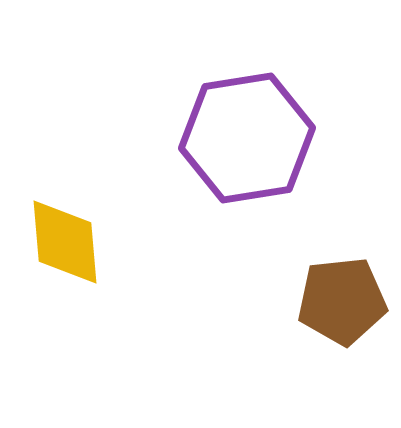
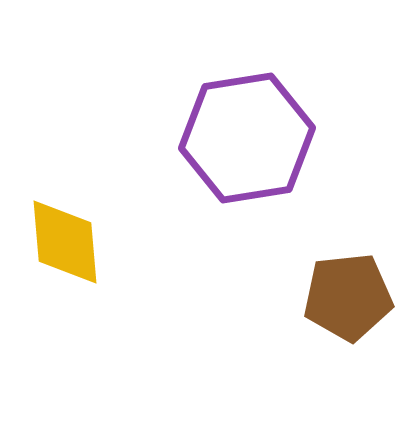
brown pentagon: moved 6 px right, 4 px up
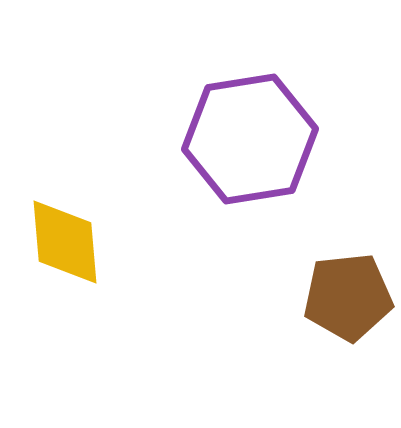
purple hexagon: moved 3 px right, 1 px down
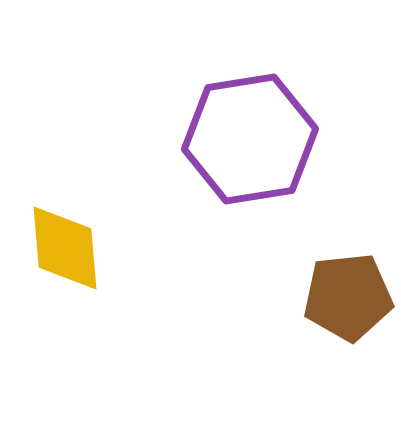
yellow diamond: moved 6 px down
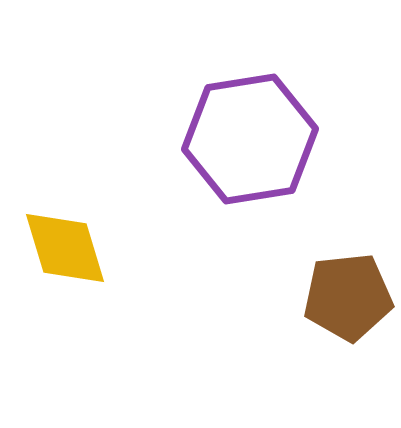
yellow diamond: rotated 12 degrees counterclockwise
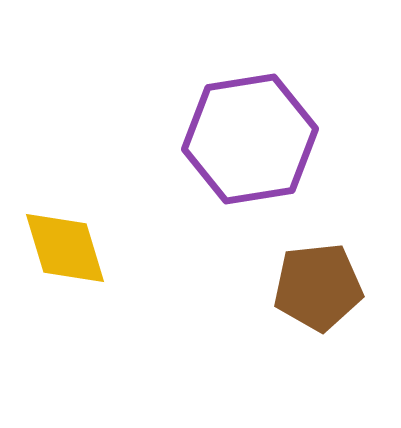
brown pentagon: moved 30 px left, 10 px up
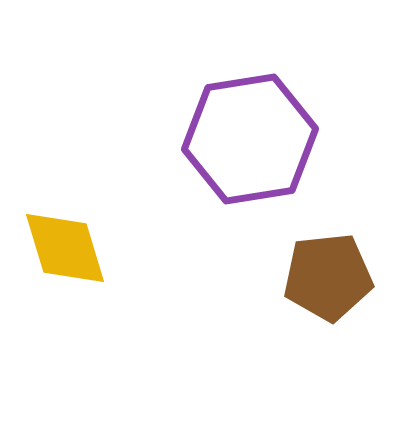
brown pentagon: moved 10 px right, 10 px up
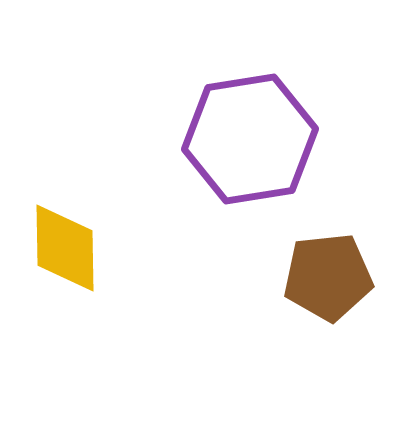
yellow diamond: rotated 16 degrees clockwise
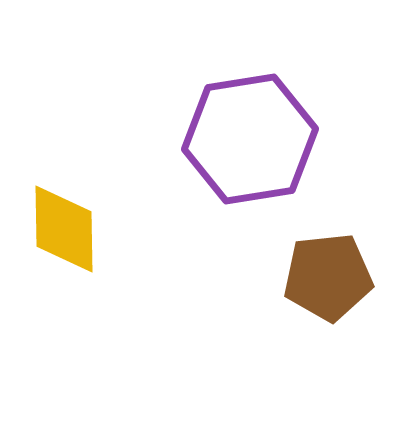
yellow diamond: moved 1 px left, 19 px up
